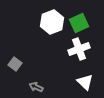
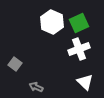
white hexagon: rotated 15 degrees counterclockwise
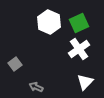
white hexagon: moved 3 px left
white cross: rotated 15 degrees counterclockwise
gray square: rotated 16 degrees clockwise
white triangle: rotated 30 degrees clockwise
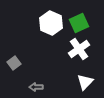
white hexagon: moved 2 px right, 1 px down
gray square: moved 1 px left, 1 px up
gray arrow: rotated 24 degrees counterclockwise
